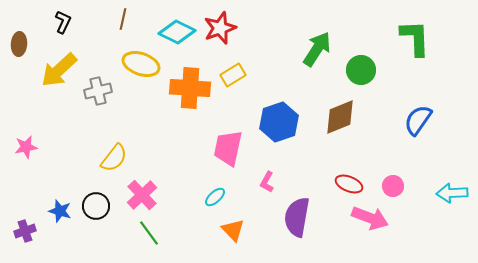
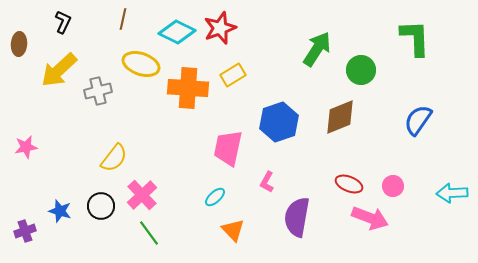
orange cross: moved 2 px left
black circle: moved 5 px right
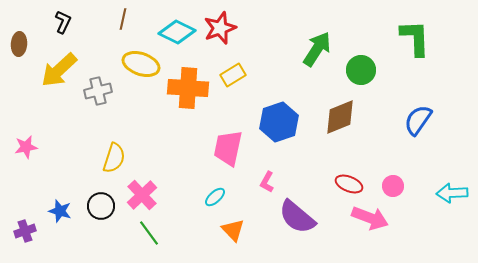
yellow semicircle: rotated 20 degrees counterclockwise
purple semicircle: rotated 60 degrees counterclockwise
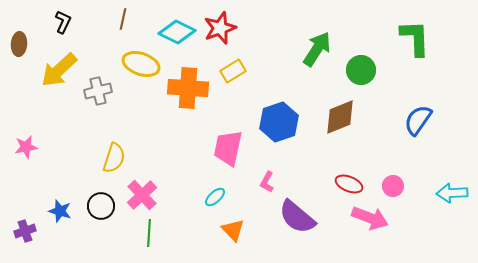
yellow rectangle: moved 4 px up
green line: rotated 40 degrees clockwise
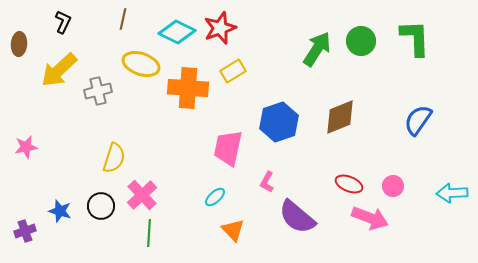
green circle: moved 29 px up
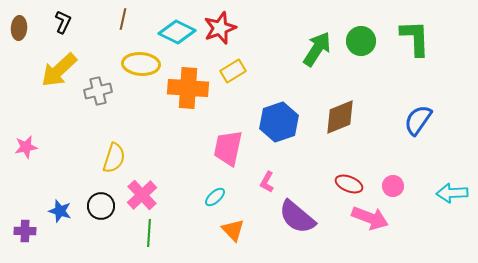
brown ellipse: moved 16 px up
yellow ellipse: rotated 15 degrees counterclockwise
purple cross: rotated 20 degrees clockwise
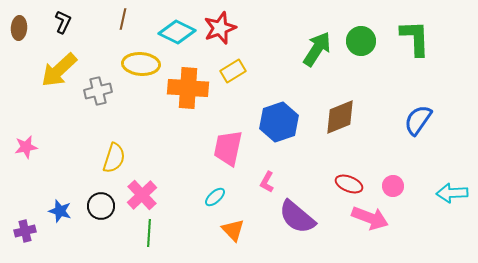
purple cross: rotated 15 degrees counterclockwise
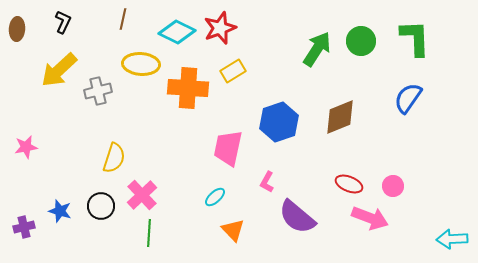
brown ellipse: moved 2 px left, 1 px down
blue semicircle: moved 10 px left, 22 px up
cyan arrow: moved 46 px down
purple cross: moved 1 px left, 4 px up
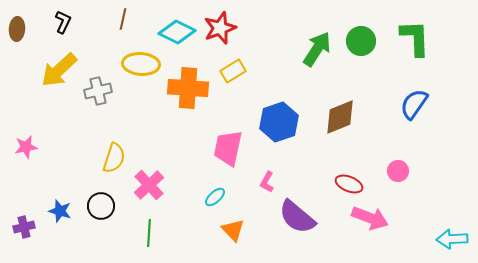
blue semicircle: moved 6 px right, 6 px down
pink circle: moved 5 px right, 15 px up
pink cross: moved 7 px right, 10 px up
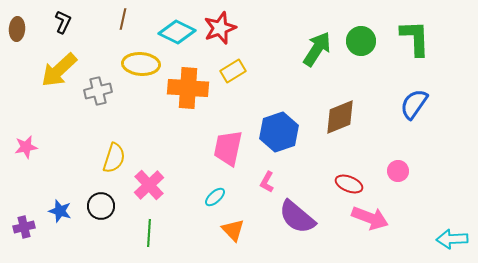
blue hexagon: moved 10 px down
